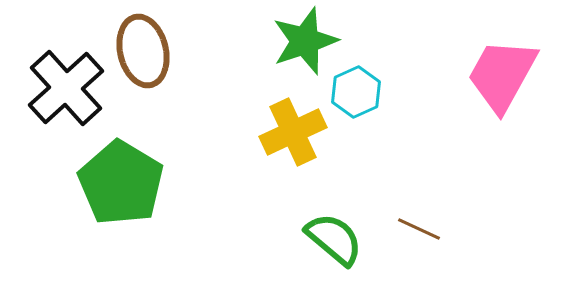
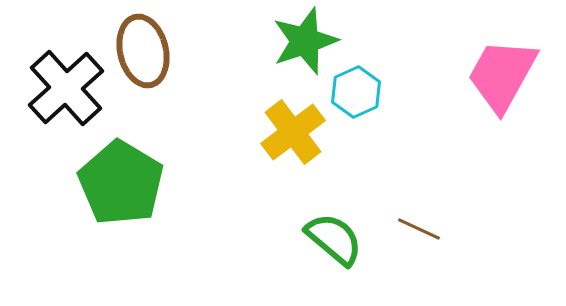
yellow cross: rotated 12 degrees counterclockwise
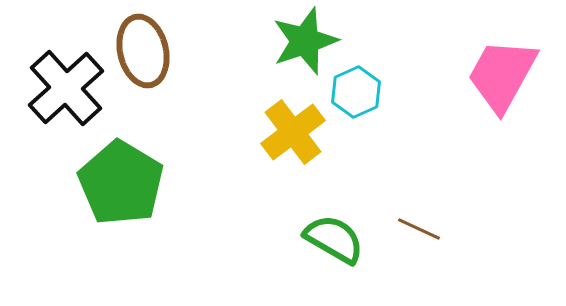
green semicircle: rotated 10 degrees counterclockwise
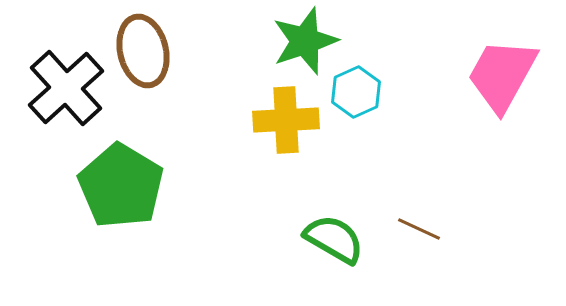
yellow cross: moved 7 px left, 12 px up; rotated 34 degrees clockwise
green pentagon: moved 3 px down
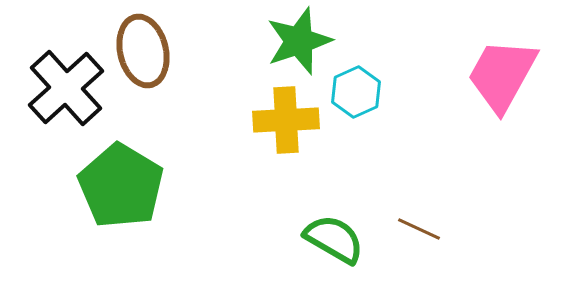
green star: moved 6 px left
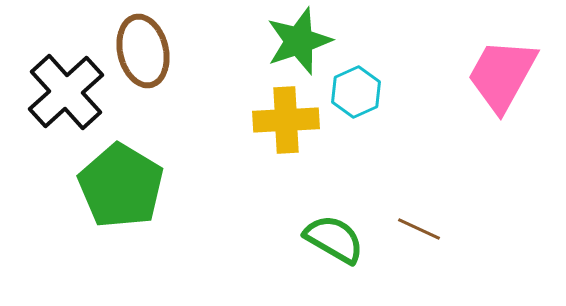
black cross: moved 4 px down
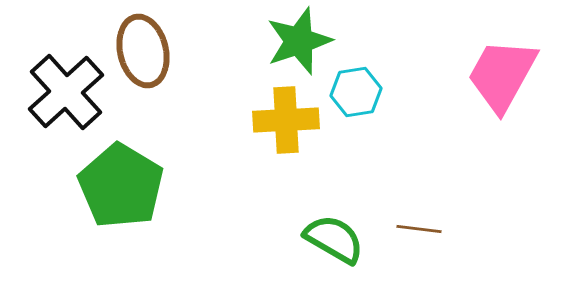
cyan hexagon: rotated 15 degrees clockwise
brown line: rotated 18 degrees counterclockwise
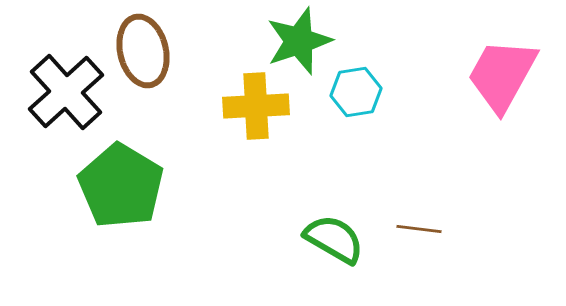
yellow cross: moved 30 px left, 14 px up
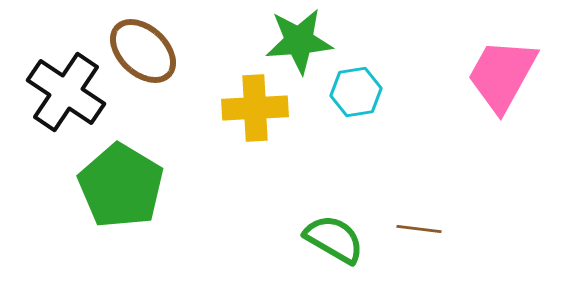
green star: rotated 14 degrees clockwise
brown ellipse: rotated 34 degrees counterclockwise
black cross: rotated 14 degrees counterclockwise
yellow cross: moved 1 px left, 2 px down
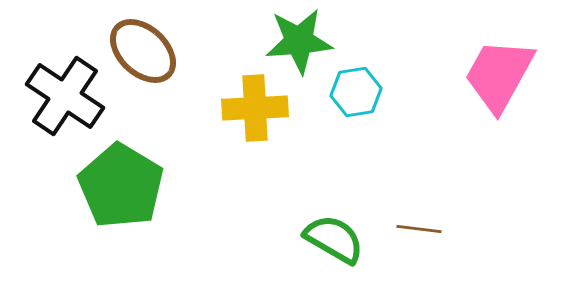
pink trapezoid: moved 3 px left
black cross: moved 1 px left, 4 px down
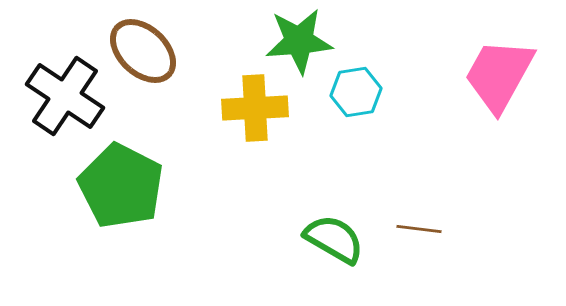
green pentagon: rotated 4 degrees counterclockwise
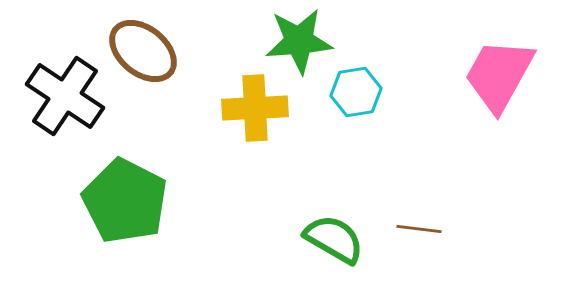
brown ellipse: rotated 4 degrees counterclockwise
green pentagon: moved 4 px right, 15 px down
